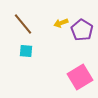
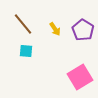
yellow arrow: moved 6 px left, 6 px down; rotated 104 degrees counterclockwise
purple pentagon: moved 1 px right
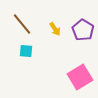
brown line: moved 1 px left
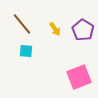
pink square: moved 1 px left; rotated 10 degrees clockwise
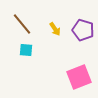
purple pentagon: rotated 15 degrees counterclockwise
cyan square: moved 1 px up
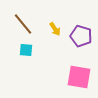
brown line: moved 1 px right
purple pentagon: moved 2 px left, 6 px down
pink square: rotated 30 degrees clockwise
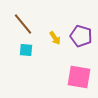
yellow arrow: moved 9 px down
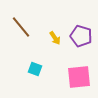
brown line: moved 2 px left, 3 px down
cyan square: moved 9 px right, 19 px down; rotated 16 degrees clockwise
pink square: rotated 15 degrees counterclockwise
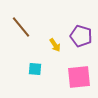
yellow arrow: moved 7 px down
cyan square: rotated 16 degrees counterclockwise
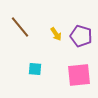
brown line: moved 1 px left
yellow arrow: moved 1 px right, 11 px up
pink square: moved 2 px up
